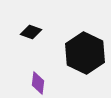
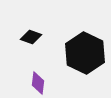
black diamond: moved 5 px down
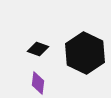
black diamond: moved 7 px right, 12 px down
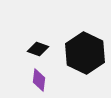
purple diamond: moved 1 px right, 3 px up
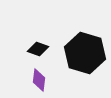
black hexagon: rotated 9 degrees counterclockwise
